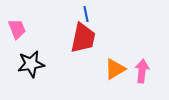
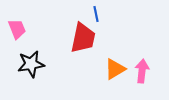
blue line: moved 10 px right
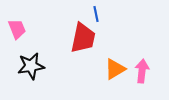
black star: moved 2 px down
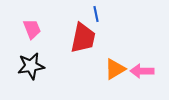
pink trapezoid: moved 15 px right
pink arrow: rotated 95 degrees counterclockwise
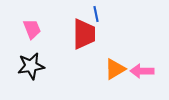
red trapezoid: moved 1 px right, 4 px up; rotated 12 degrees counterclockwise
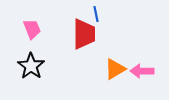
black star: rotated 28 degrees counterclockwise
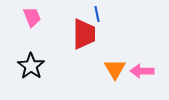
blue line: moved 1 px right
pink trapezoid: moved 12 px up
orange triangle: rotated 30 degrees counterclockwise
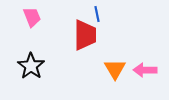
red trapezoid: moved 1 px right, 1 px down
pink arrow: moved 3 px right, 1 px up
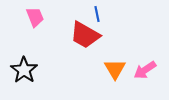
pink trapezoid: moved 3 px right
red trapezoid: rotated 120 degrees clockwise
black star: moved 7 px left, 4 px down
pink arrow: rotated 35 degrees counterclockwise
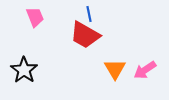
blue line: moved 8 px left
